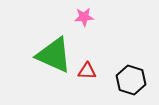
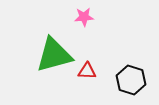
green triangle: rotated 39 degrees counterclockwise
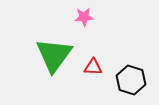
green triangle: rotated 39 degrees counterclockwise
red triangle: moved 6 px right, 4 px up
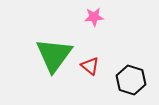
pink star: moved 10 px right
red triangle: moved 3 px left, 1 px up; rotated 36 degrees clockwise
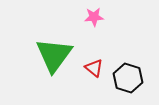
red triangle: moved 4 px right, 2 px down
black hexagon: moved 3 px left, 2 px up
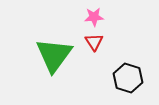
red triangle: moved 26 px up; rotated 18 degrees clockwise
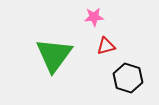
red triangle: moved 12 px right, 4 px down; rotated 48 degrees clockwise
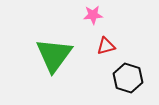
pink star: moved 1 px left, 2 px up
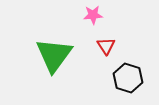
red triangle: rotated 48 degrees counterclockwise
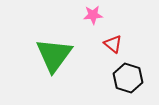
red triangle: moved 7 px right, 2 px up; rotated 18 degrees counterclockwise
